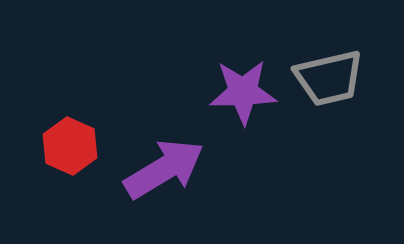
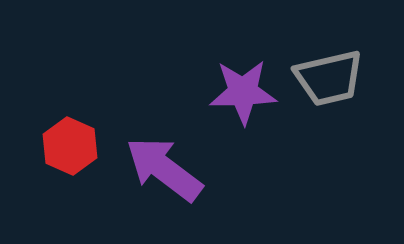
purple arrow: rotated 112 degrees counterclockwise
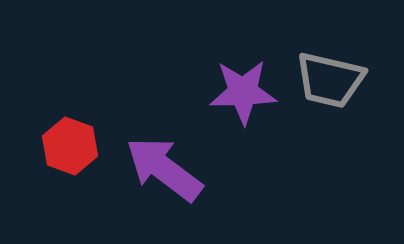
gray trapezoid: moved 1 px right, 2 px down; rotated 26 degrees clockwise
red hexagon: rotated 4 degrees counterclockwise
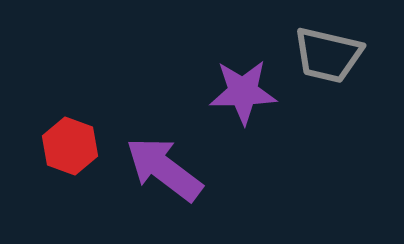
gray trapezoid: moved 2 px left, 25 px up
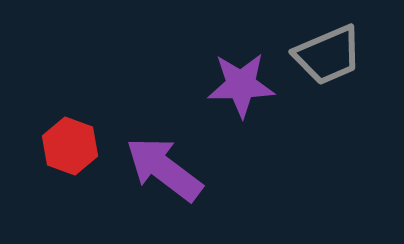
gray trapezoid: rotated 36 degrees counterclockwise
purple star: moved 2 px left, 7 px up
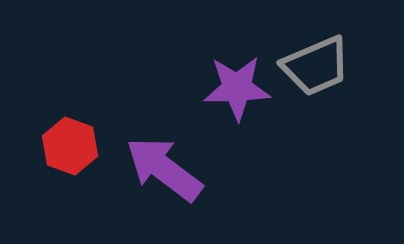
gray trapezoid: moved 12 px left, 11 px down
purple star: moved 4 px left, 3 px down
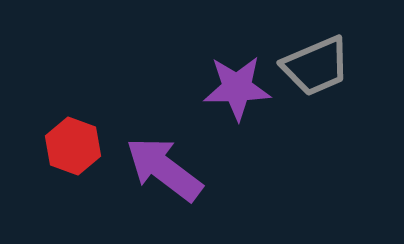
red hexagon: moved 3 px right
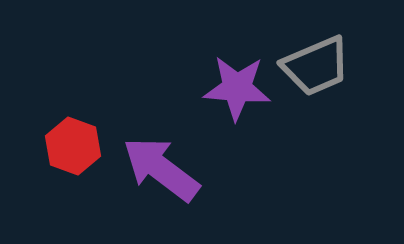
purple star: rotated 6 degrees clockwise
purple arrow: moved 3 px left
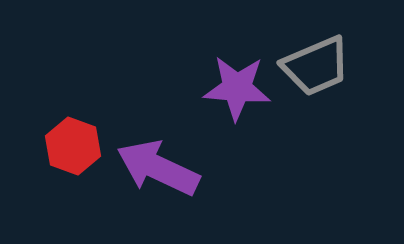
purple arrow: moved 3 px left, 1 px up; rotated 12 degrees counterclockwise
